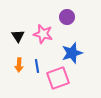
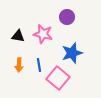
black triangle: rotated 48 degrees counterclockwise
blue line: moved 2 px right, 1 px up
pink square: rotated 30 degrees counterclockwise
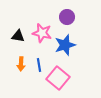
pink star: moved 1 px left, 1 px up
blue star: moved 7 px left, 8 px up
orange arrow: moved 2 px right, 1 px up
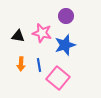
purple circle: moved 1 px left, 1 px up
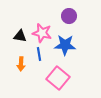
purple circle: moved 3 px right
black triangle: moved 2 px right
blue star: rotated 20 degrees clockwise
blue line: moved 11 px up
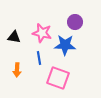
purple circle: moved 6 px right, 6 px down
black triangle: moved 6 px left, 1 px down
blue line: moved 4 px down
orange arrow: moved 4 px left, 6 px down
pink square: rotated 20 degrees counterclockwise
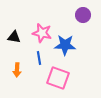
purple circle: moved 8 px right, 7 px up
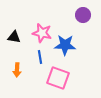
blue line: moved 1 px right, 1 px up
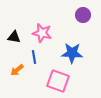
blue star: moved 7 px right, 8 px down
blue line: moved 6 px left
orange arrow: rotated 48 degrees clockwise
pink square: moved 3 px down
